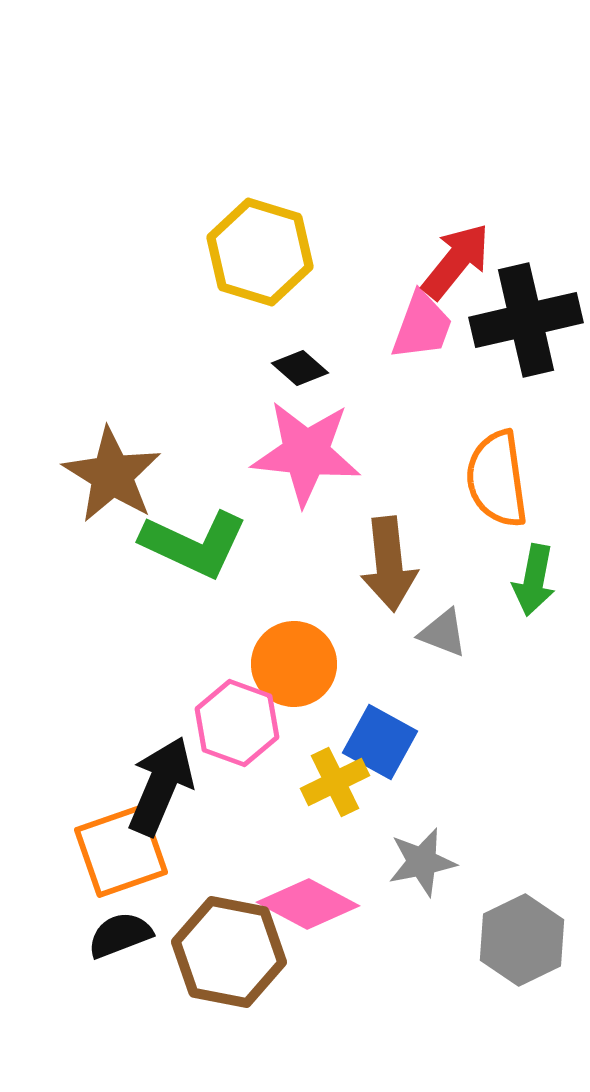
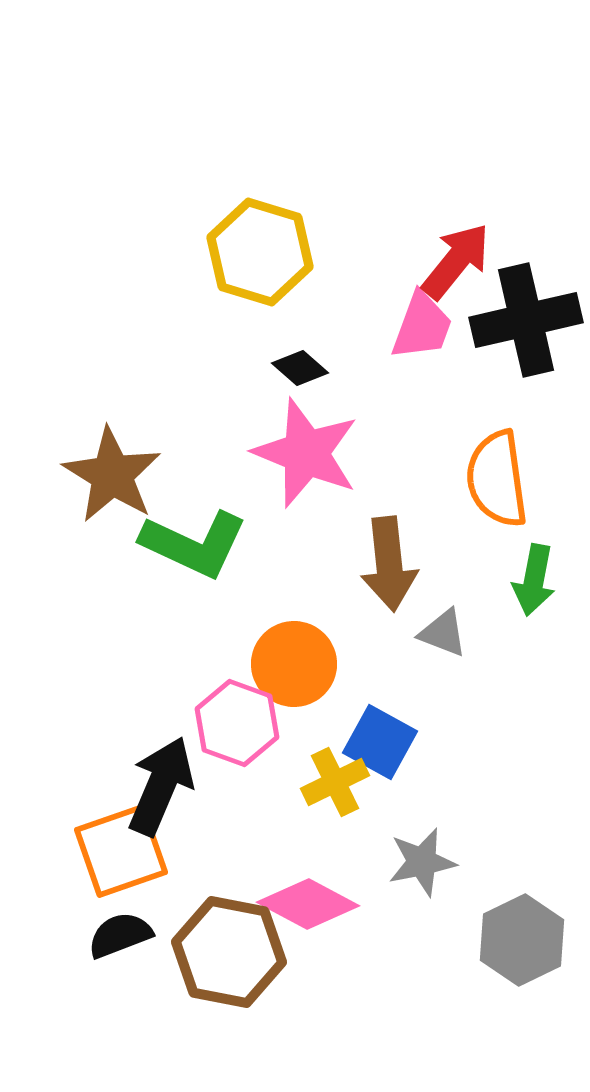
pink star: rotated 16 degrees clockwise
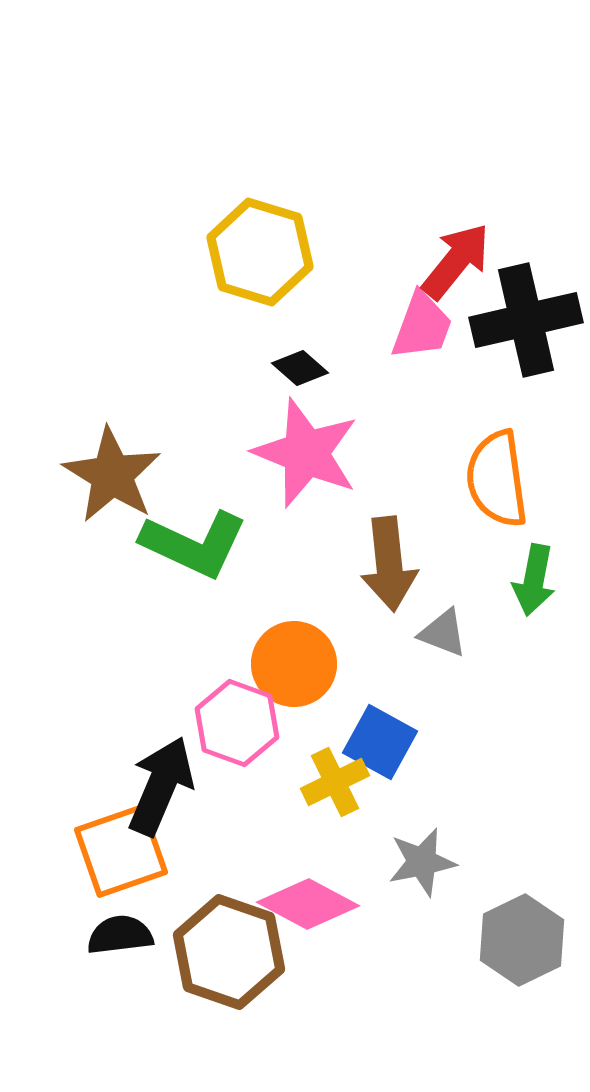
black semicircle: rotated 14 degrees clockwise
brown hexagon: rotated 8 degrees clockwise
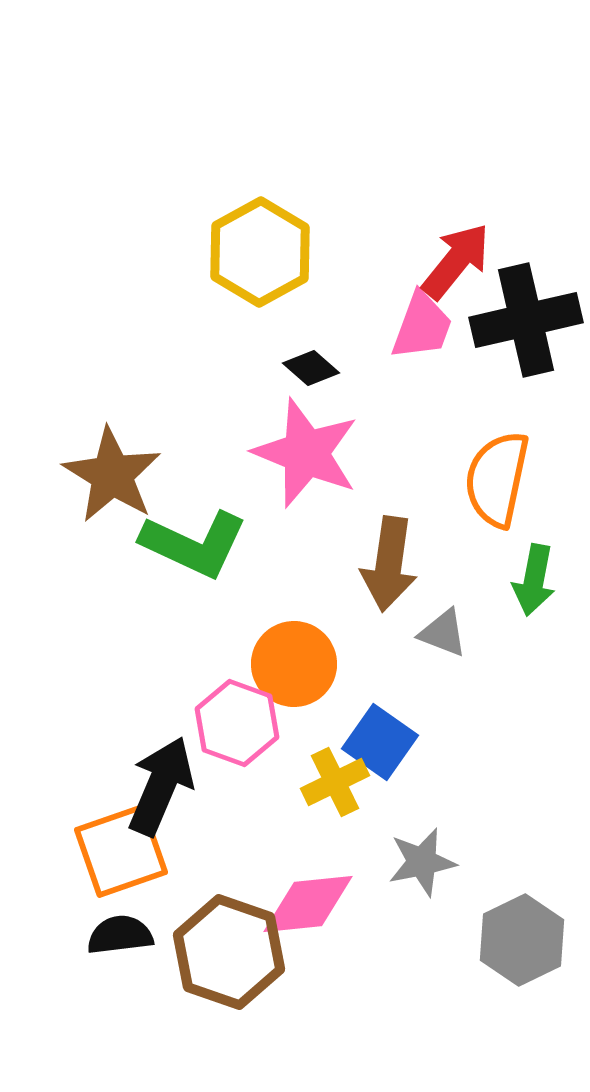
yellow hexagon: rotated 14 degrees clockwise
black diamond: moved 11 px right
orange semicircle: rotated 20 degrees clockwise
brown arrow: rotated 14 degrees clockwise
blue square: rotated 6 degrees clockwise
pink diamond: rotated 34 degrees counterclockwise
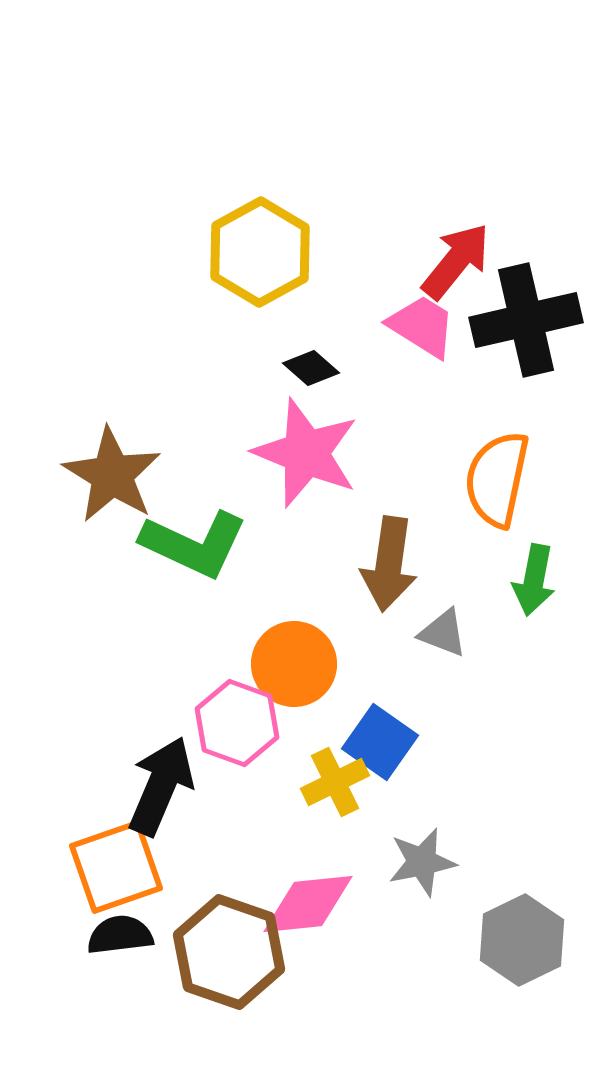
pink trapezoid: rotated 78 degrees counterclockwise
orange square: moved 5 px left, 16 px down
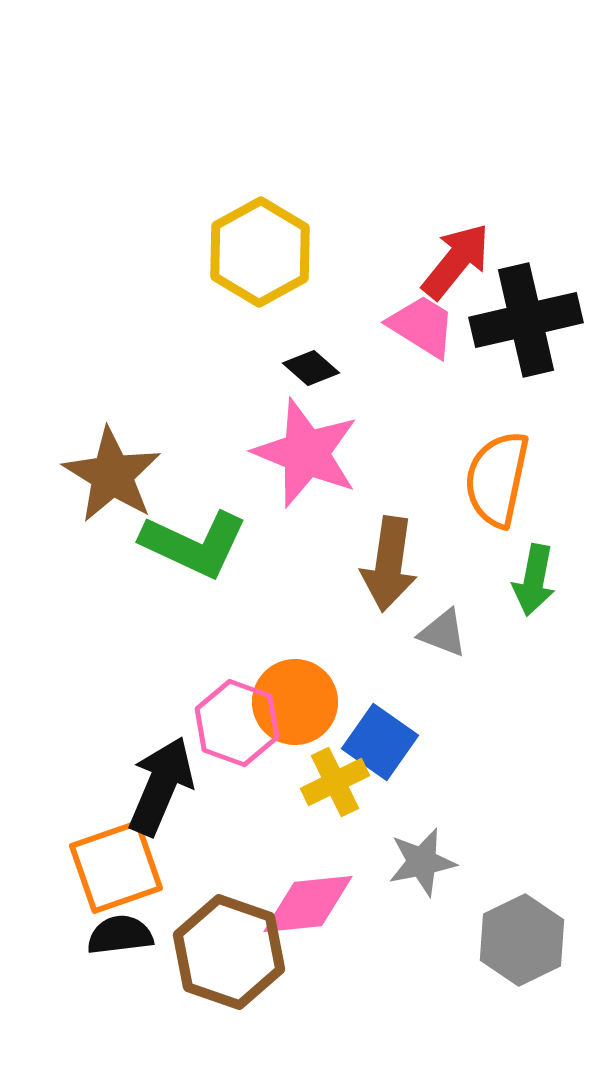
orange circle: moved 1 px right, 38 px down
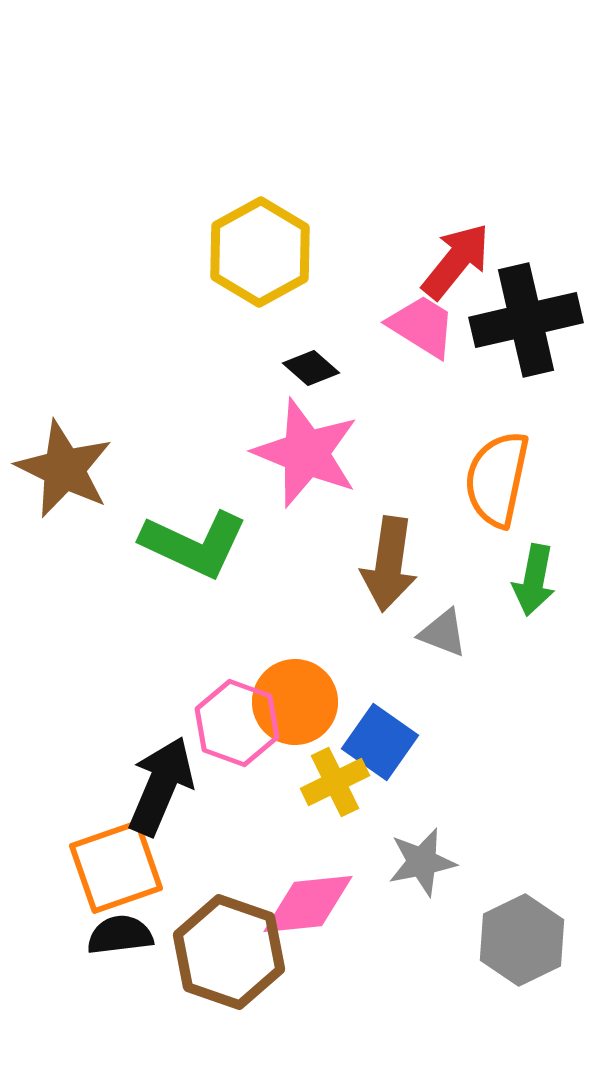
brown star: moved 48 px left, 6 px up; rotated 6 degrees counterclockwise
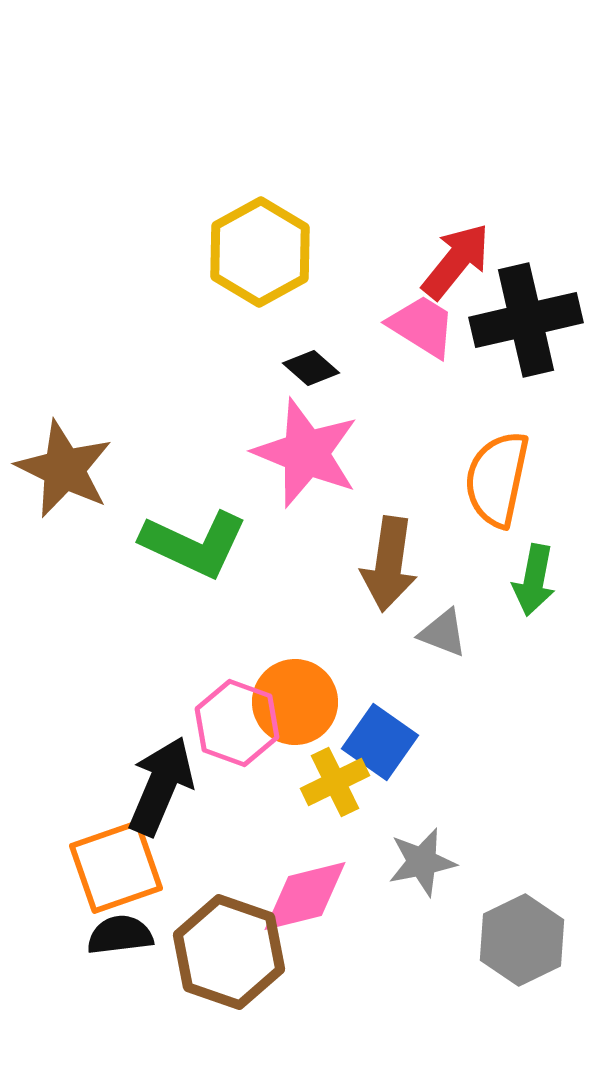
pink diamond: moved 3 px left, 8 px up; rotated 8 degrees counterclockwise
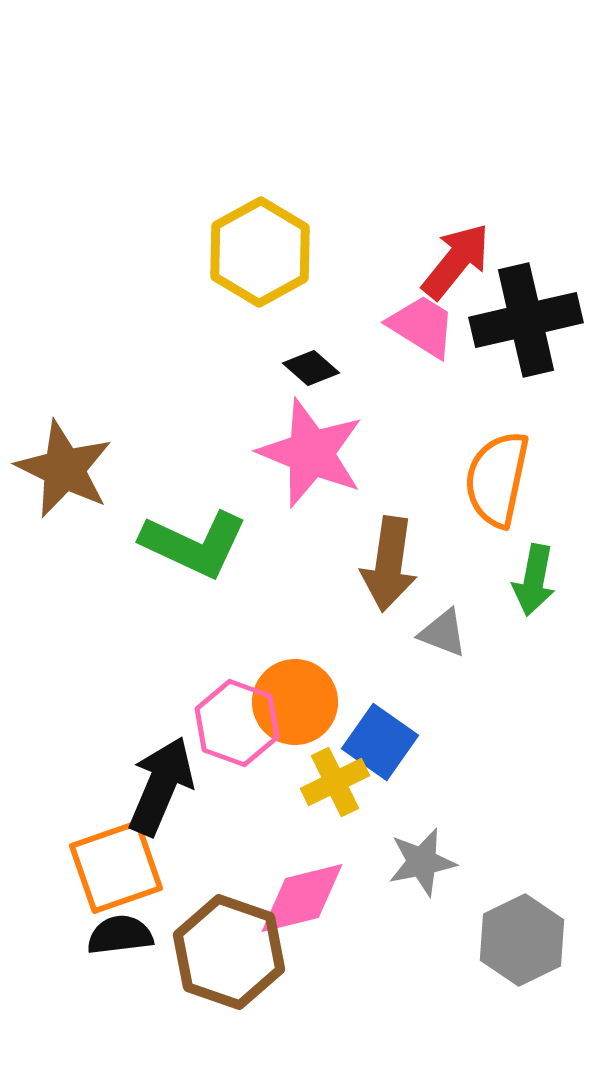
pink star: moved 5 px right
pink diamond: moved 3 px left, 2 px down
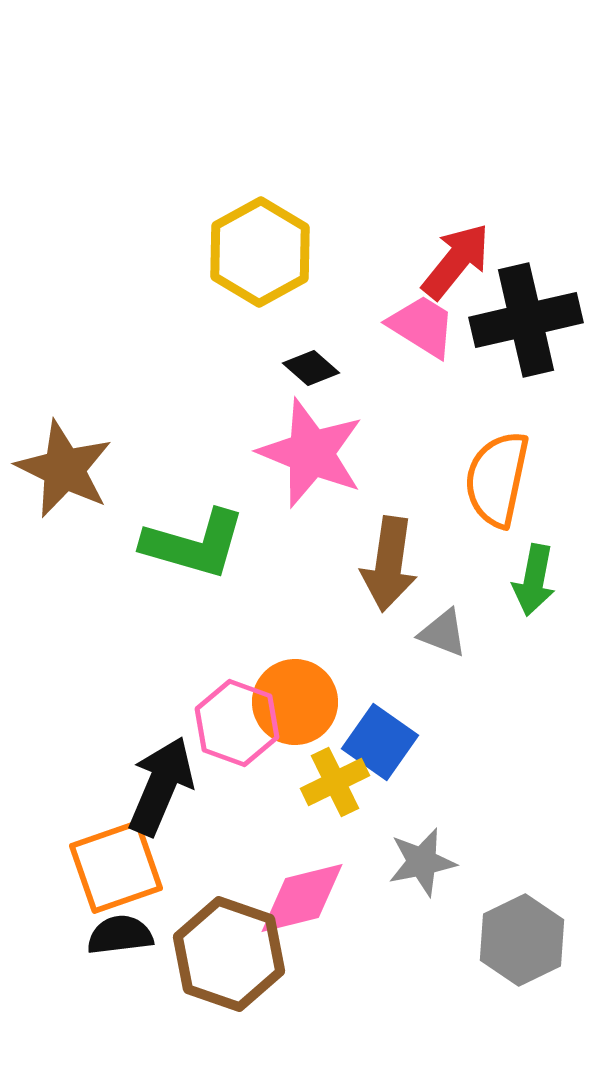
green L-shape: rotated 9 degrees counterclockwise
brown hexagon: moved 2 px down
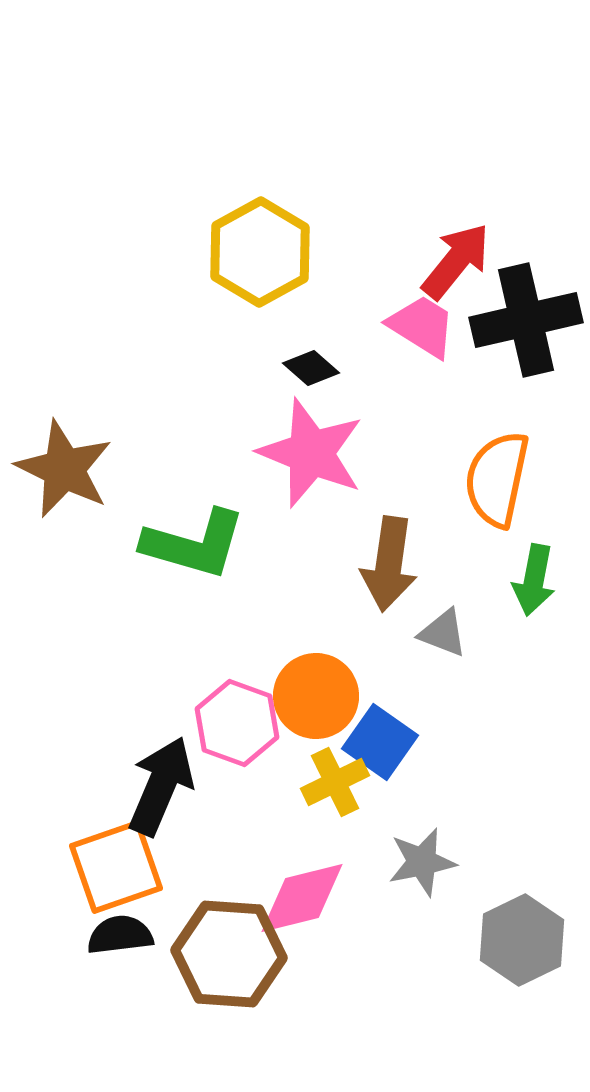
orange circle: moved 21 px right, 6 px up
brown hexagon: rotated 15 degrees counterclockwise
